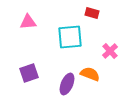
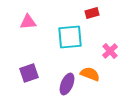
red rectangle: rotated 32 degrees counterclockwise
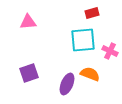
cyan square: moved 13 px right, 3 px down
pink cross: rotated 21 degrees counterclockwise
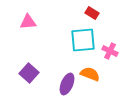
red rectangle: rotated 48 degrees clockwise
purple square: rotated 30 degrees counterclockwise
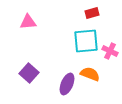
red rectangle: rotated 48 degrees counterclockwise
cyan square: moved 3 px right, 1 px down
